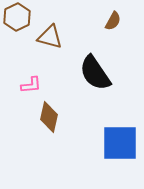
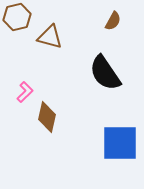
brown hexagon: rotated 12 degrees clockwise
black semicircle: moved 10 px right
pink L-shape: moved 6 px left, 7 px down; rotated 40 degrees counterclockwise
brown diamond: moved 2 px left
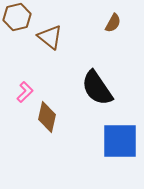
brown semicircle: moved 2 px down
brown triangle: rotated 24 degrees clockwise
black semicircle: moved 8 px left, 15 px down
blue square: moved 2 px up
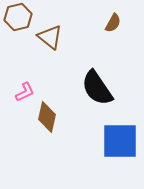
brown hexagon: moved 1 px right
pink L-shape: rotated 20 degrees clockwise
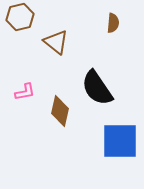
brown hexagon: moved 2 px right
brown semicircle: rotated 24 degrees counterclockwise
brown triangle: moved 6 px right, 5 px down
pink L-shape: rotated 15 degrees clockwise
brown diamond: moved 13 px right, 6 px up
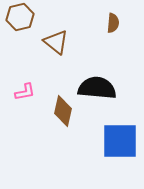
black semicircle: rotated 129 degrees clockwise
brown diamond: moved 3 px right
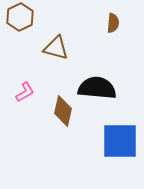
brown hexagon: rotated 12 degrees counterclockwise
brown triangle: moved 6 px down; rotated 24 degrees counterclockwise
pink L-shape: rotated 20 degrees counterclockwise
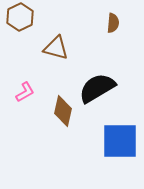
black semicircle: rotated 36 degrees counterclockwise
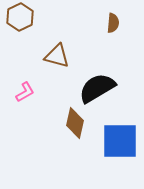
brown triangle: moved 1 px right, 8 px down
brown diamond: moved 12 px right, 12 px down
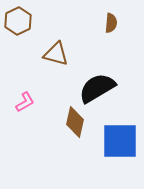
brown hexagon: moved 2 px left, 4 px down
brown semicircle: moved 2 px left
brown triangle: moved 1 px left, 2 px up
pink L-shape: moved 10 px down
brown diamond: moved 1 px up
